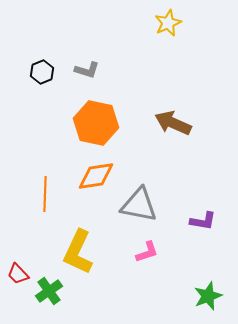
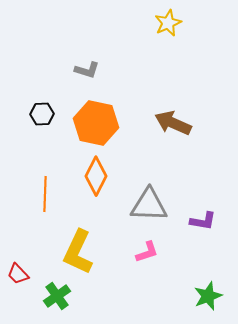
black hexagon: moved 42 px down; rotated 20 degrees clockwise
orange diamond: rotated 54 degrees counterclockwise
gray triangle: moved 10 px right; rotated 9 degrees counterclockwise
green cross: moved 8 px right, 5 px down
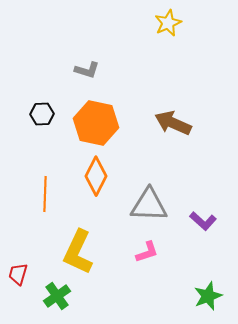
purple L-shape: rotated 32 degrees clockwise
red trapezoid: rotated 60 degrees clockwise
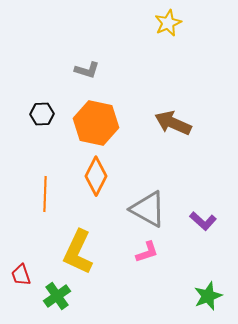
gray triangle: moved 1 px left, 4 px down; rotated 27 degrees clockwise
red trapezoid: moved 3 px right, 1 px down; rotated 35 degrees counterclockwise
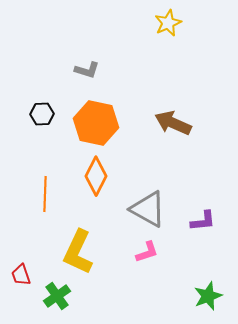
purple L-shape: rotated 48 degrees counterclockwise
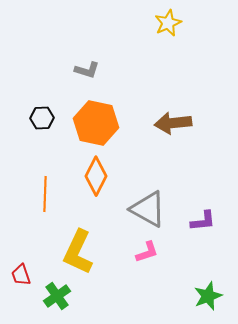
black hexagon: moved 4 px down
brown arrow: rotated 30 degrees counterclockwise
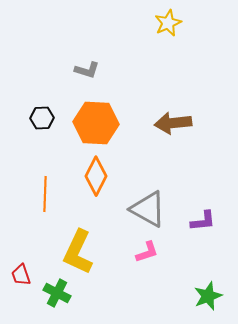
orange hexagon: rotated 9 degrees counterclockwise
green cross: moved 3 px up; rotated 28 degrees counterclockwise
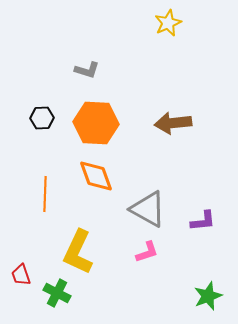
orange diamond: rotated 48 degrees counterclockwise
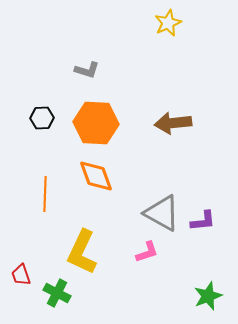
gray triangle: moved 14 px right, 4 px down
yellow L-shape: moved 4 px right
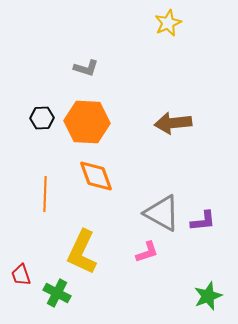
gray L-shape: moved 1 px left, 2 px up
orange hexagon: moved 9 px left, 1 px up
